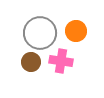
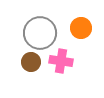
orange circle: moved 5 px right, 3 px up
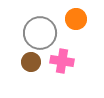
orange circle: moved 5 px left, 9 px up
pink cross: moved 1 px right
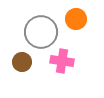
gray circle: moved 1 px right, 1 px up
brown circle: moved 9 px left
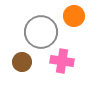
orange circle: moved 2 px left, 3 px up
